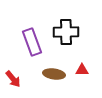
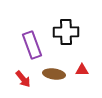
purple rectangle: moved 3 px down
red arrow: moved 10 px right
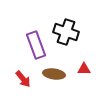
black cross: rotated 20 degrees clockwise
purple rectangle: moved 4 px right
red triangle: moved 2 px right, 1 px up
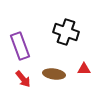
purple rectangle: moved 16 px left, 1 px down
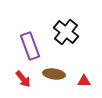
black cross: rotated 20 degrees clockwise
purple rectangle: moved 10 px right
red triangle: moved 12 px down
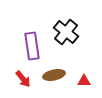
purple rectangle: moved 2 px right; rotated 12 degrees clockwise
brown ellipse: moved 1 px down; rotated 20 degrees counterclockwise
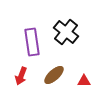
purple rectangle: moved 4 px up
brown ellipse: rotated 30 degrees counterclockwise
red arrow: moved 2 px left, 3 px up; rotated 60 degrees clockwise
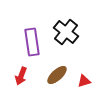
brown ellipse: moved 3 px right
red triangle: rotated 16 degrees counterclockwise
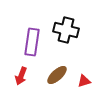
black cross: moved 2 px up; rotated 25 degrees counterclockwise
purple rectangle: rotated 16 degrees clockwise
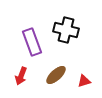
purple rectangle: rotated 28 degrees counterclockwise
brown ellipse: moved 1 px left
